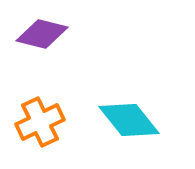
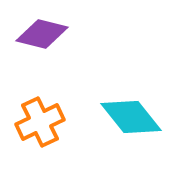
cyan diamond: moved 2 px right, 3 px up
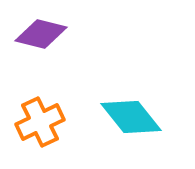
purple diamond: moved 1 px left
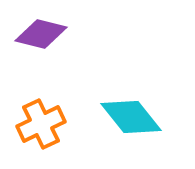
orange cross: moved 1 px right, 2 px down
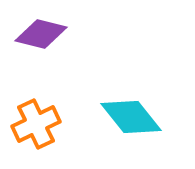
orange cross: moved 5 px left
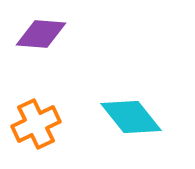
purple diamond: rotated 9 degrees counterclockwise
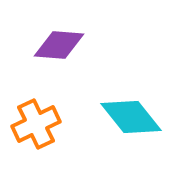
purple diamond: moved 18 px right, 11 px down
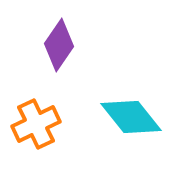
purple diamond: rotated 60 degrees counterclockwise
